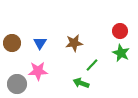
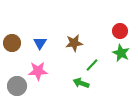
gray circle: moved 2 px down
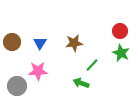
brown circle: moved 1 px up
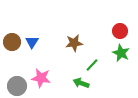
blue triangle: moved 8 px left, 1 px up
pink star: moved 3 px right, 7 px down; rotated 12 degrees clockwise
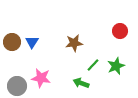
green star: moved 5 px left, 13 px down; rotated 24 degrees clockwise
green line: moved 1 px right
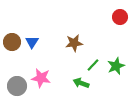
red circle: moved 14 px up
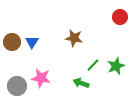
brown star: moved 5 px up; rotated 18 degrees clockwise
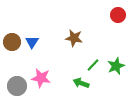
red circle: moved 2 px left, 2 px up
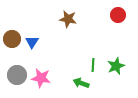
brown star: moved 6 px left, 19 px up
brown circle: moved 3 px up
green line: rotated 40 degrees counterclockwise
gray circle: moved 11 px up
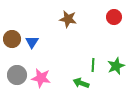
red circle: moved 4 px left, 2 px down
